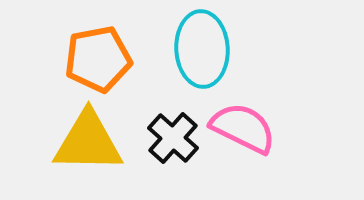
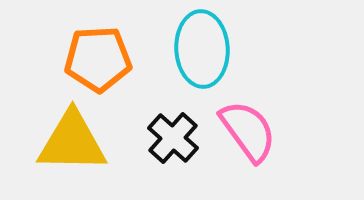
orange pentagon: rotated 8 degrees clockwise
pink semicircle: moved 5 px right, 3 px down; rotated 28 degrees clockwise
yellow triangle: moved 16 px left
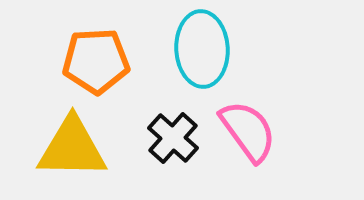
orange pentagon: moved 2 px left, 2 px down
yellow triangle: moved 6 px down
